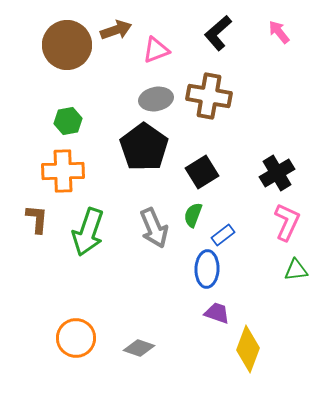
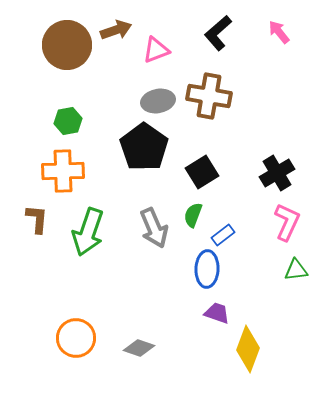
gray ellipse: moved 2 px right, 2 px down
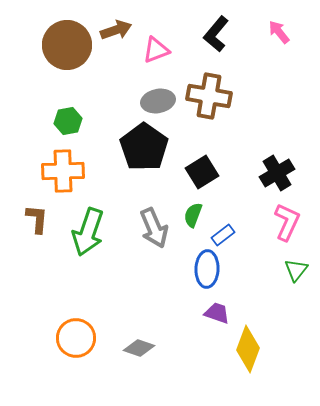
black L-shape: moved 2 px left, 1 px down; rotated 9 degrees counterclockwise
green triangle: rotated 45 degrees counterclockwise
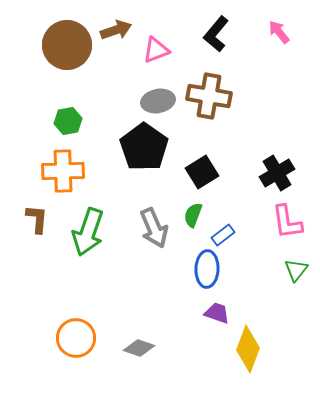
pink L-shape: rotated 147 degrees clockwise
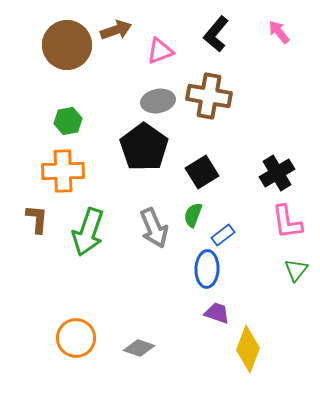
pink triangle: moved 4 px right, 1 px down
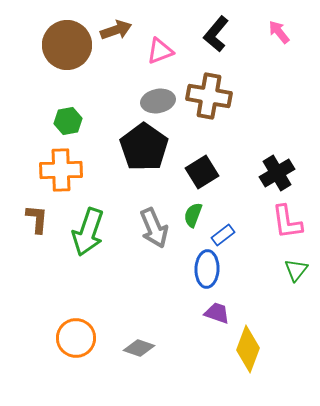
orange cross: moved 2 px left, 1 px up
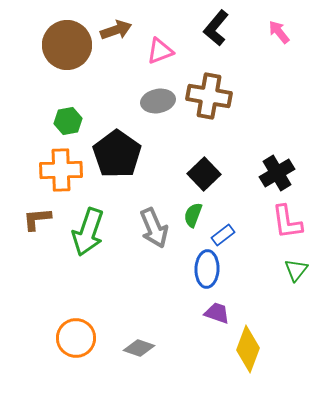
black L-shape: moved 6 px up
black pentagon: moved 27 px left, 7 px down
black square: moved 2 px right, 2 px down; rotated 12 degrees counterclockwise
brown L-shape: rotated 100 degrees counterclockwise
